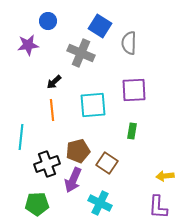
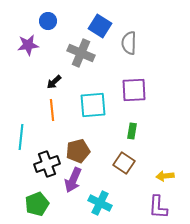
brown square: moved 17 px right
green pentagon: rotated 20 degrees counterclockwise
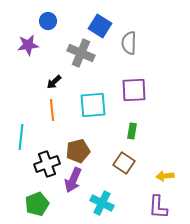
cyan cross: moved 2 px right
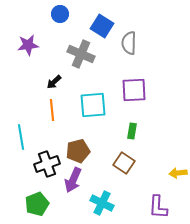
blue circle: moved 12 px right, 7 px up
blue square: moved 2 px right
gray cross: moved 1 px down
cyan line: rotated 15 degrees counterclockwise
yellow arrow: moved 13 px right, 3 px up
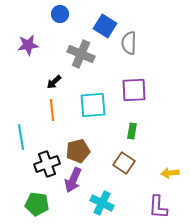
blue square: moved 3 px right
yellow arrow: moved 8 px left
green pentagon: rotated 30 degrees clockwise
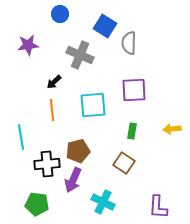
gray cross: moved 1 px left, 1 px down
black cross: rotated 15 degrees clockwise
yellow arrow: moved 2 px right, 44 px up
cyan cross: moved 1 px right, 1 px up
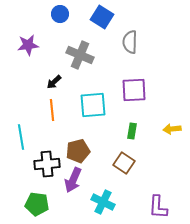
blue square: moved 3 px left, 9 px up
gray semicircle: moved 1 px right, 1 px up
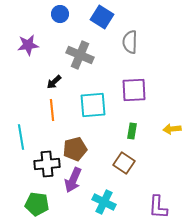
brown pentagon: moved 3 px left, 2 px up
cyan cross: moved 1 px right
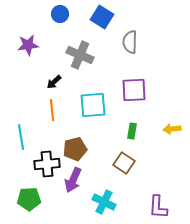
green pentagon: moved 8 px left, 5 px up; rotated 10 degrees counterclockwise
